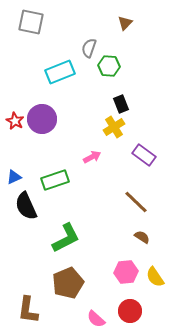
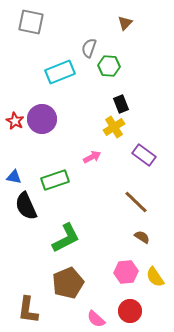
blue triangle: rotated 35 degrees clockwise
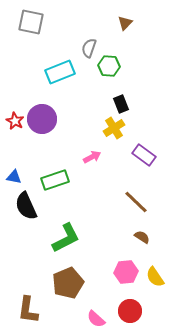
yellow cross: moved 1 px down
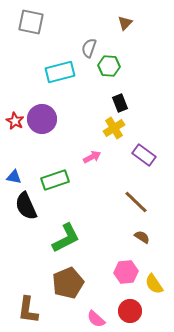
cyan rectangle: rotated 8 degrees clockwise
black rectangle: moved 1 px left, 1 px up
yellow semicircle: moved 1 px left, 7 px down
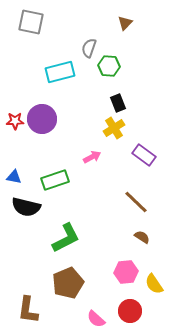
black rectangle: moved 2 px left
red star: rotated 30 degrees counterclockwise
black semicircle: moved 1 px down; rotated 52 degrees counterclockwise
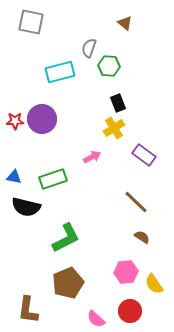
brown triangle: rotated 35 degrees counterclockwise
green rectangle: moved 2 px left, 1 px up
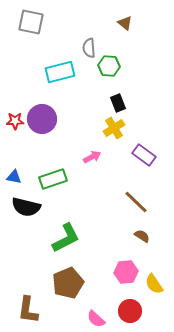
gray semicircle: rotated 24 degrees counterclockwise
brown semicircle: moved 1 px up
